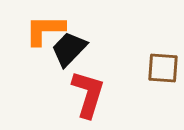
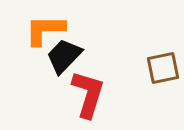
black trapezoid: moved 5 px left, 7 px down
brown square: rotated 16 degrees counterclockwise
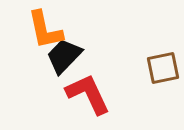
orange L-shape: rotated 102 degrees counterclockwise
red L-shape: rotated 42 degrees counterclockwise
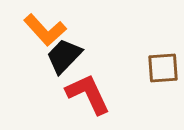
orange L-shape: rotated 30 degrees counterclockwise
brown square: rotated 8 degrees clockwise
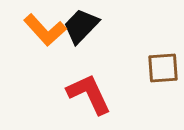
black trapezoid: moved 17 px right, 30 px up
red L-shape: moved 1 px right
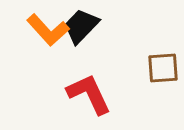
orange L-shape: moved 3 px right
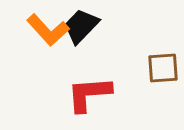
red L-shape: rotated 69 degrees counterclockwise
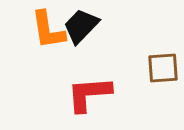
orange L-shape: rotated 33 degrees clockwise
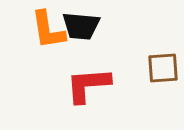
black trapezoid: rotated 129 degrees counterclockwise
red L-shape: moved 1 px left, 9 px up
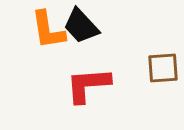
black trapezoid: rotated 42 degrees clockwise
